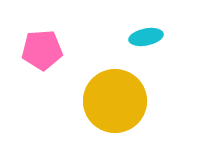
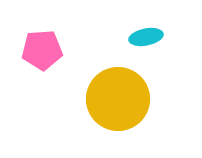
yellow circle: moved 3 px right, 2 px up
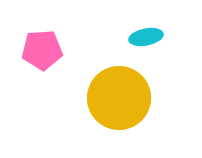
yellow circle: moved 1 px right, 1 px up
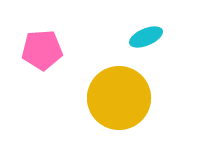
cyan ellipse: rotated 12 degrees counterclockwise
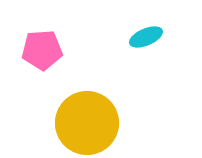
yellow circle: moved 32 px left, 25 px down
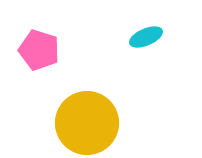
pink pentagon: moved 3 px left; rotated 21 degrees clockwise
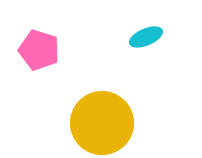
yellow circle: moved 15 px right
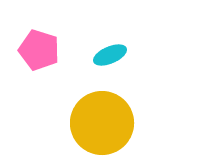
cyan ellipse: moved 36 px left, 18 px down
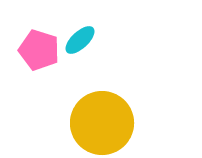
cyan ellipse: moved 30 px left, 15 px up; rotated 20 degrees counterclockwise
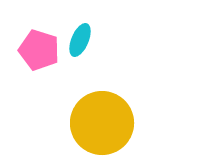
cyan ellipse: rotated 24 degrees counterclockwise
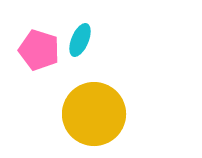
yellow circle: moved 8 px left, 9 px up
